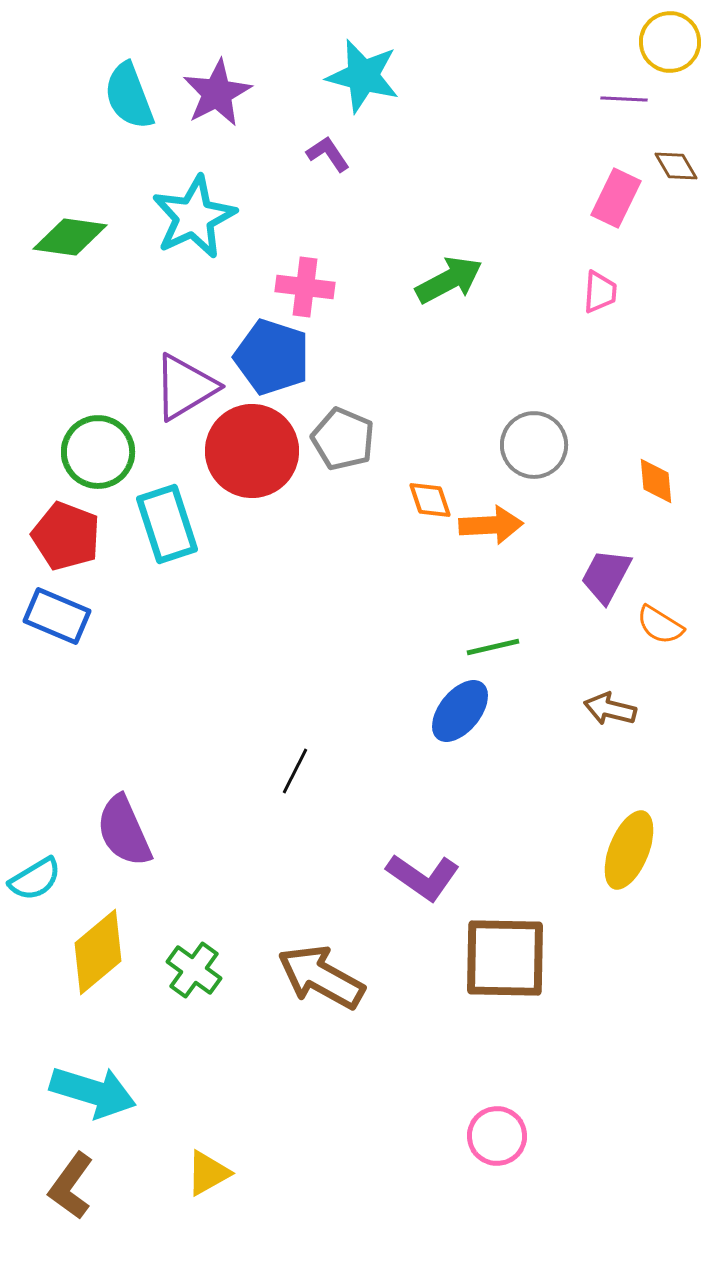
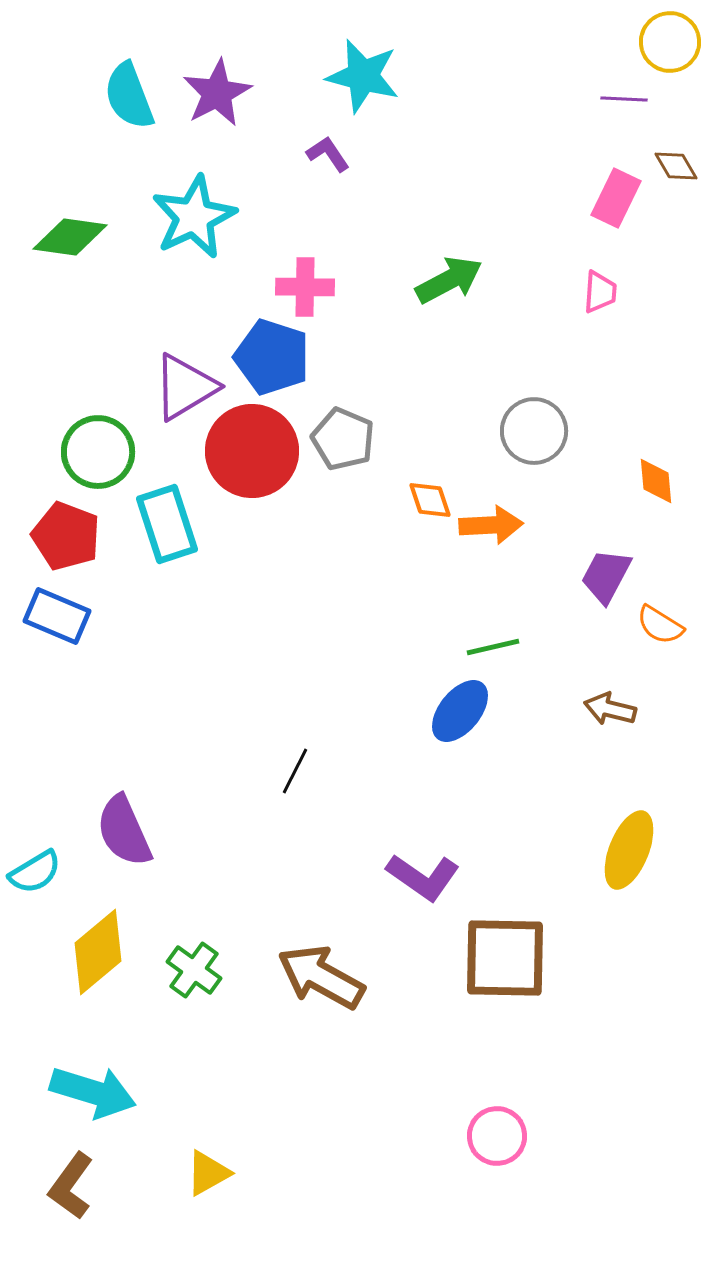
pink cross at (305, 287): rotated 6 degrees counterclockwise
gray circle at (534, 445): moved 14 px up
cyan semicircle at (35, 879): moved 7 px up
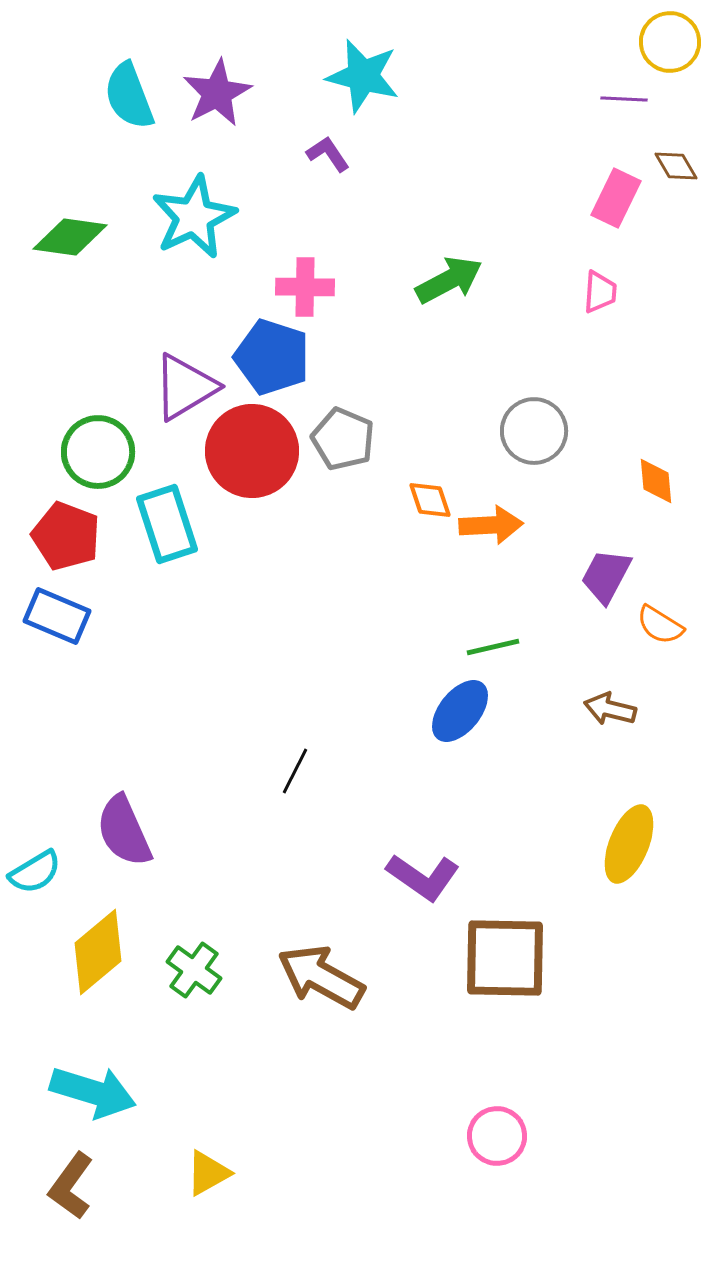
yellow ellipse at (629, 850): moved 6 px up
